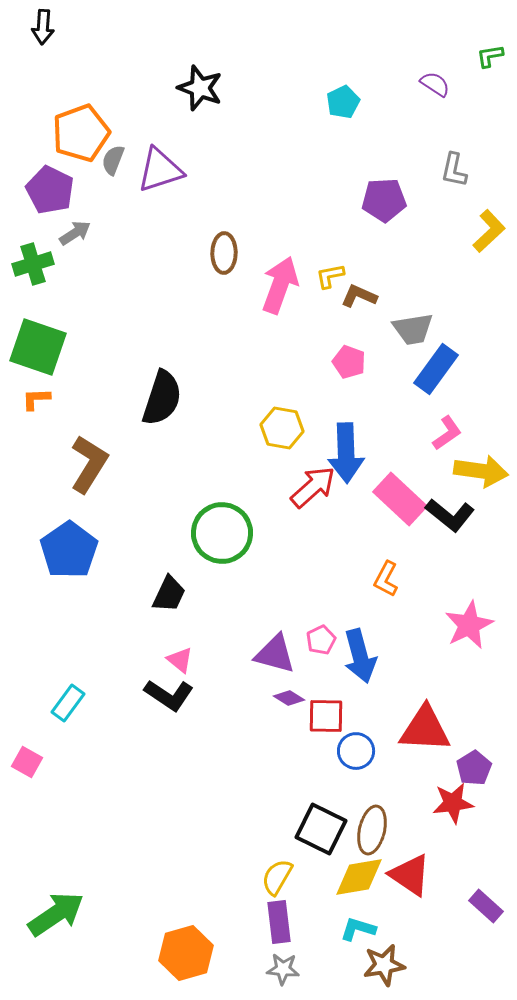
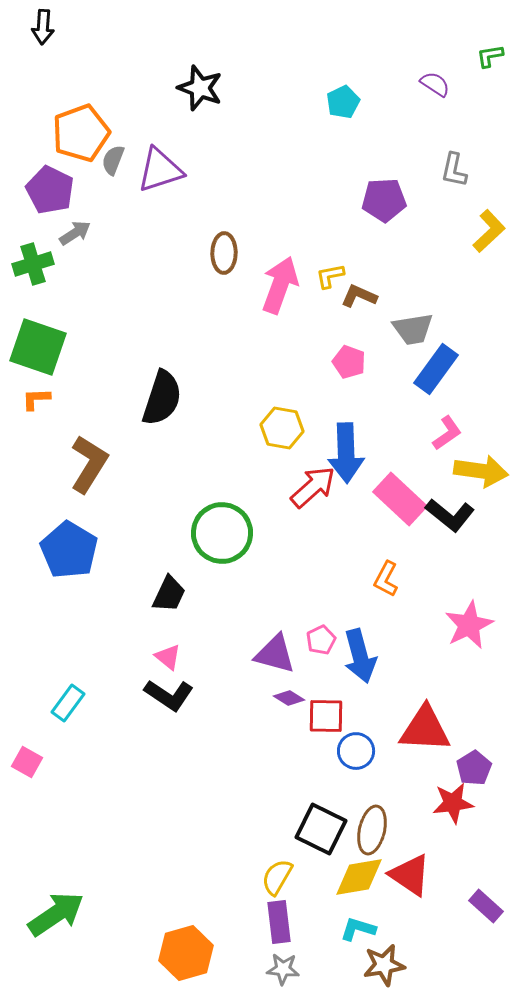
blue pentagon at (69, 550): rotated 6 degrees counterclockwise
pink triangle at (180, 660): moved 12 px left, 3 px up
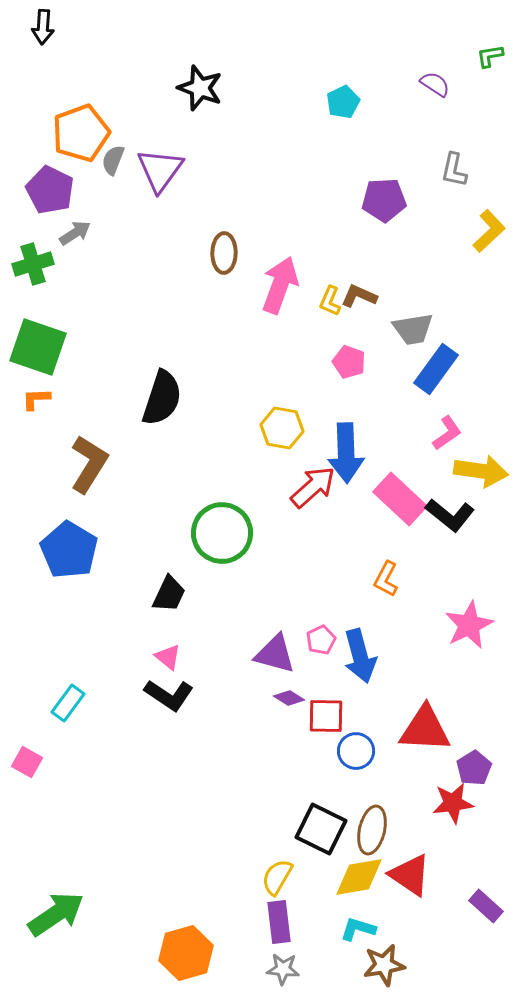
purple triangle at (160, 170): rotated 36 degrees counterclockwise
yellow L-shape at (330, 276): moved 25 px down; rotated 56 degrees counterclockwise
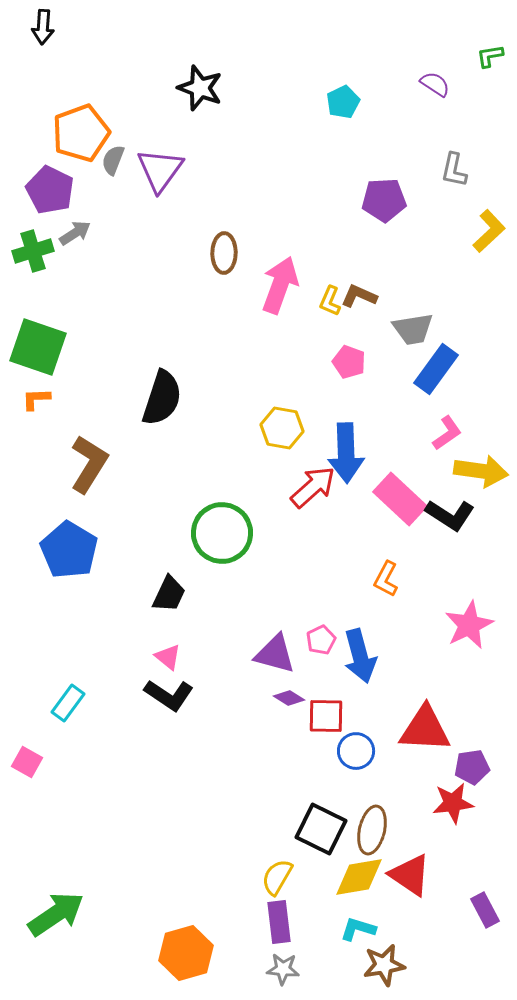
green cross at (33, 264): moved 13 px up
black L-shape at (450, 515): rotated 6 degrees counterclockwise
purple pentagon at (474, 768): moved 2 px left, 1 px up; rotated 24 degrees clockwise
purple rectangle at (486, 906): moved 1 px left, 4 px down; rotated 20 degrees clockwise
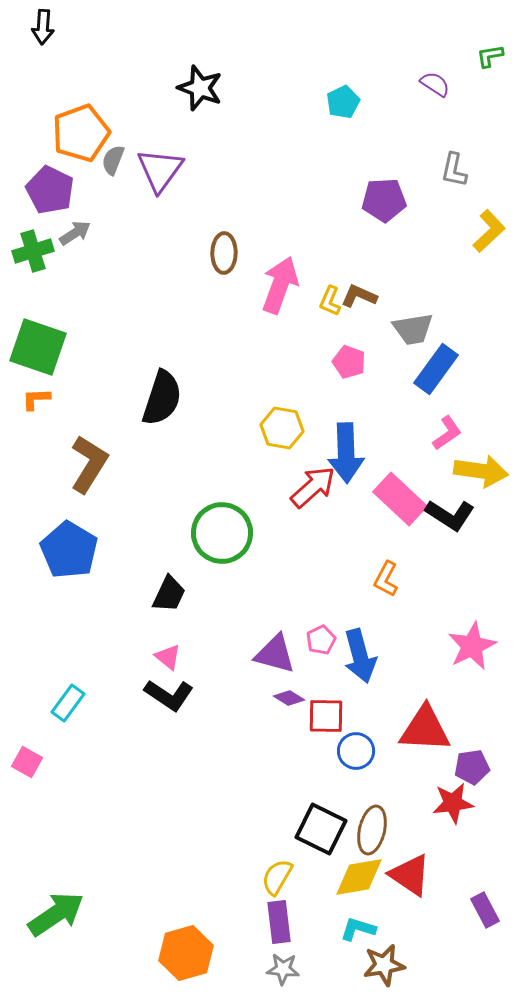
pink star at (469, 625): moved 3 px right, 21 px down
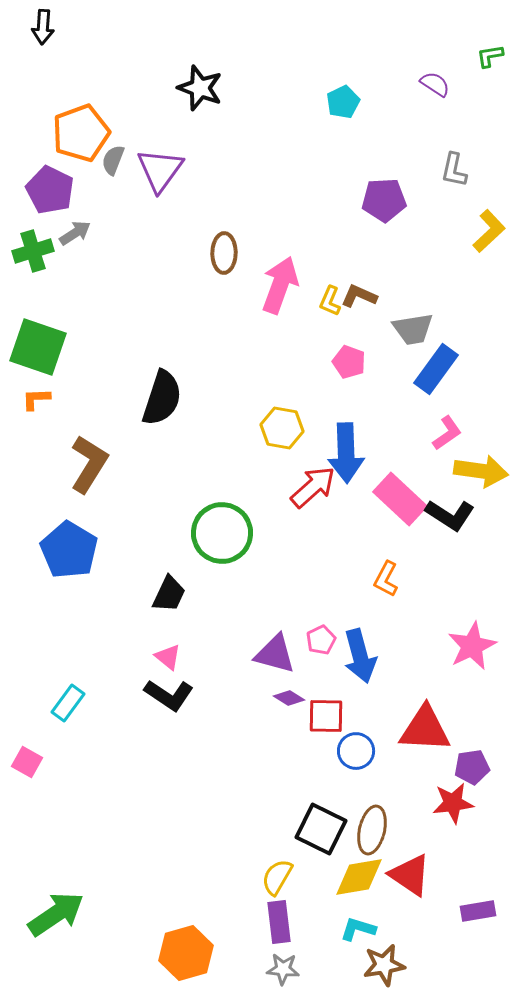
purple rectangle at (485, 910): moved 7 px left, 1 px down; rotated 72 degrees counterclockwise
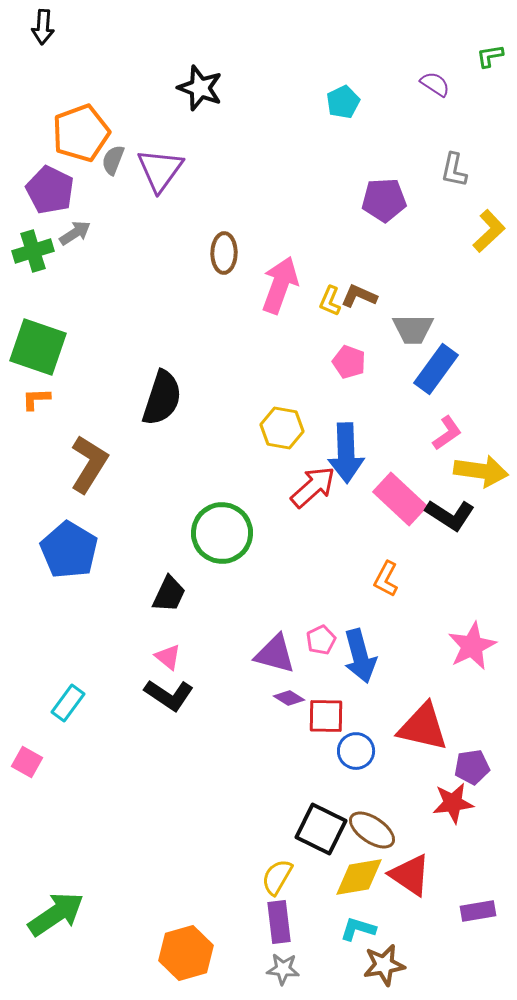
gray trapezoid at (413, 329): rotated 9 degrees clockwise
red triangle at (425, 729): moved 2 px left, 2 px up; rotated 10 degrees clockwise
brown ellipse at (372, 830): rotated 69 degrees counterclockwise
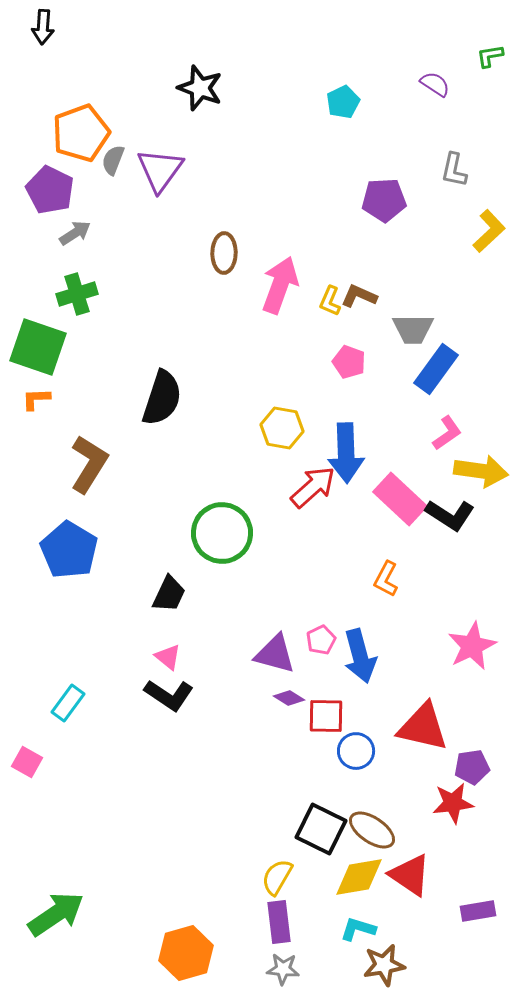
green cross at (33, 251): moved 44 px right, 43 px down
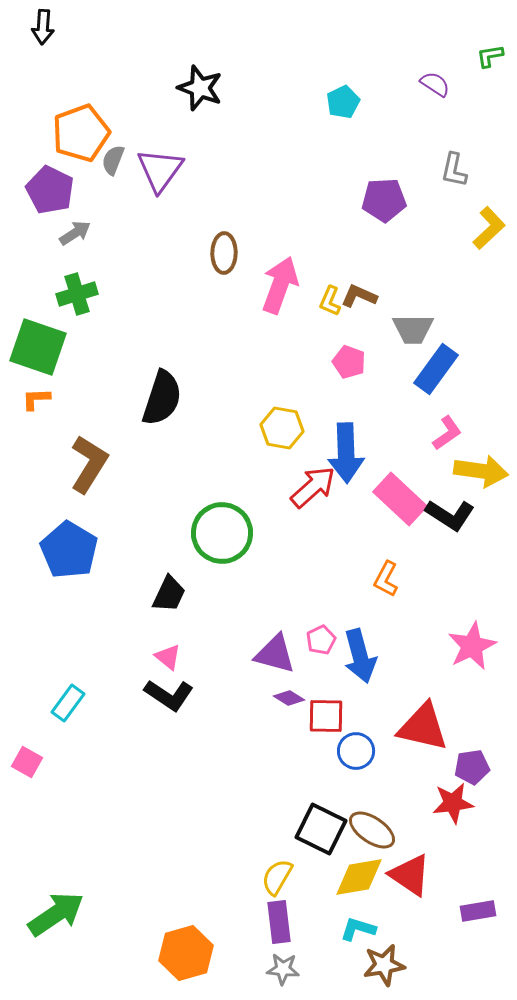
yellow L-shape at (489, 231): moved 3 px up
